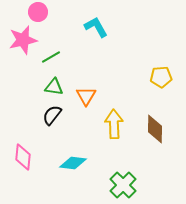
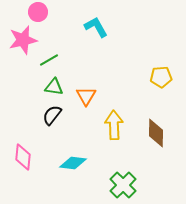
green line: moved 2 px left, 3 px down
yellow arrow: moved 1 px down
brown diamond: moved 1 px right, 4 px down
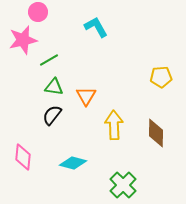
cyan diamond: rotated 8 degrees clockwise
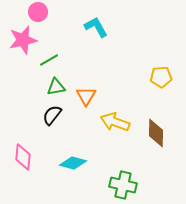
green triangle: moved 2 px right; rotated 18 degrees counterclockwise
yellow arrow: moved 1 px right, 3 px up; rotated 68 degrees counterclockwise
green cross: rotated 32 degrees counterclockwise
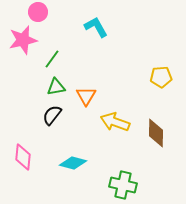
green line: moved 3 px right, 1 px up; rotated 24 degrees counterclockwise
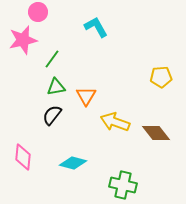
brown diamond: rotated 40 degrees counterclockwise
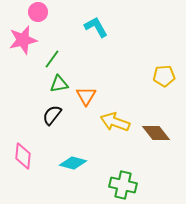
yellow pentagon: moved 3 px right, 1 px up
green triangle: moved 3 px right, 3 px up
pink diamond: moved 1 px up
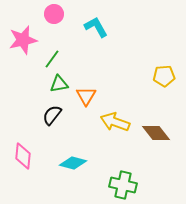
pink circle: moved 16 px right, 2 px down
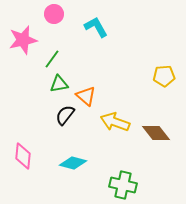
orange triangle: rotated 20 degrees counterclockwise
black semicircle: moved 13 px right
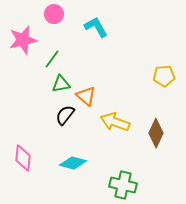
green triangle: moved 2 px right
brown diamond: rotated 64 degrees clockwise
pink diamond: moved 2 px down
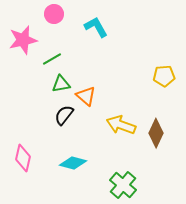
green line: rotated 24 degrees clockwise
black semicircle: moved 1 px left
yellow arrow: moved 6 px right, 3 px down
pink diamond: rotated 8 degrees clockwise
green cross: rotated 28 degrees clockwise
